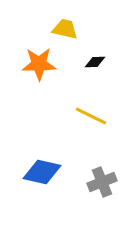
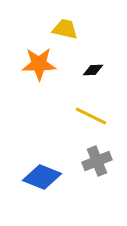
black diamond: moved 2 px left, 8 px down
blue diamond: moved 5 px down; rotated 9 degrees clockwise
gray cross: moved 5 px left, 21 px up
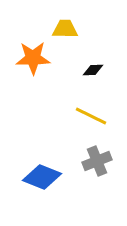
yellow trapezoid: rotated 12 degrees counterclockwise
orange star: moved 6 px left, 6 px up
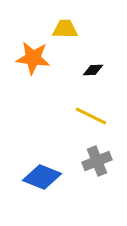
orange star: rotated 8 degrees clockwise
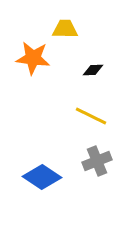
blue diamond: rotated 12 degrees clockwise
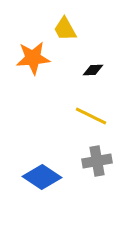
yellow trapezoid: rotated 120 degrees counterclockwise
orange star: rotated 12 degrees counterclockwise
gray cross: rotated 12 degrees clockwise
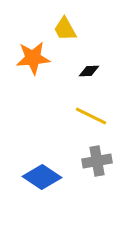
black diamond: moved 4 px left, 1 px down
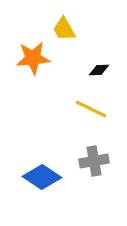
yellow trapezoid: moved 1 px left
black diamond: moved 10 px right, 1 px up
yellow line: moved 7 px up
gray cross: moved 3 px left
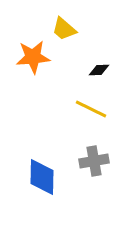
yellow trapezoid: rotated 20 degrees counterclockwise
orange star: moved 1 px up
blue diamond: rotated 57 degrees clockwise
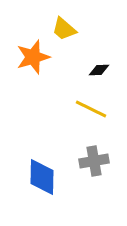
orange star: rotated 12 degrees counterclockwise
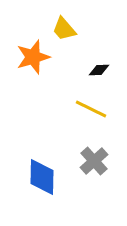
yellow trapezoid: rotated 8 degrees clockwise
gray cross: rotated 32 degrees counterclockwise
